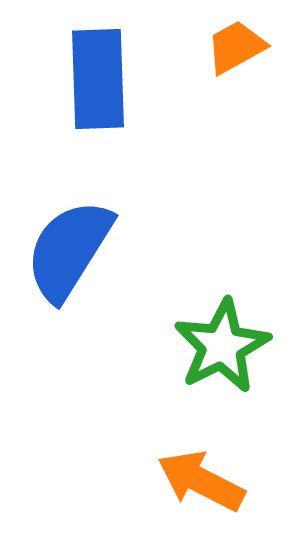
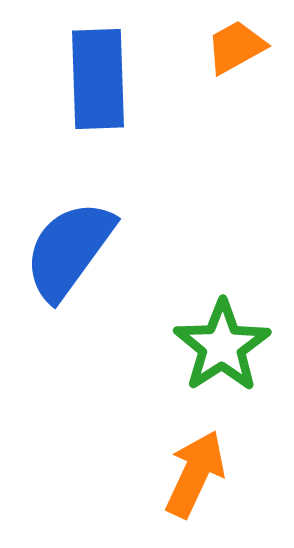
blue semicircle: rotated 4 degrees clockwise
green star: rotated 6 degrees counterclockwise
orange arrow: moved 6 px left, 7 px up; rotated 88 degrees clockwise
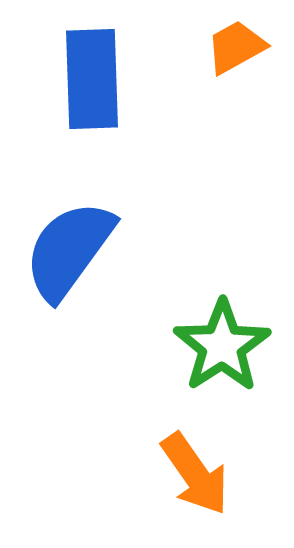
blue rectangle: moved 6 px left
orange arrow: rotated 120 degrees clockwise
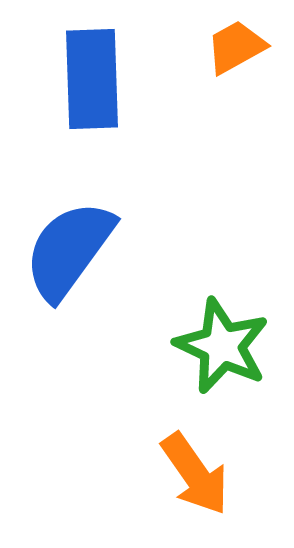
green star: rotated 14 degrees counterclockwise
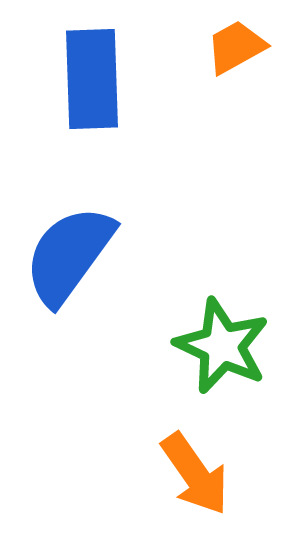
blue semicircle: moved 5 px down
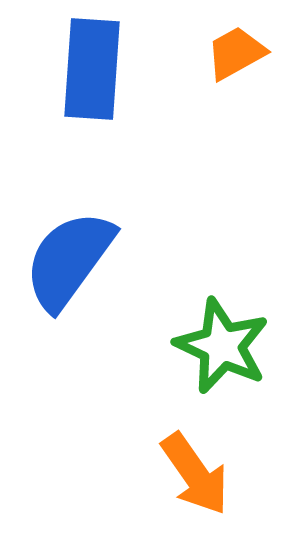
orange trapezoid: moved 6 px down
blue rectangle: moved 10 px up; rotated 6 degrees clockwise
blue semicircle: moved 5 px down
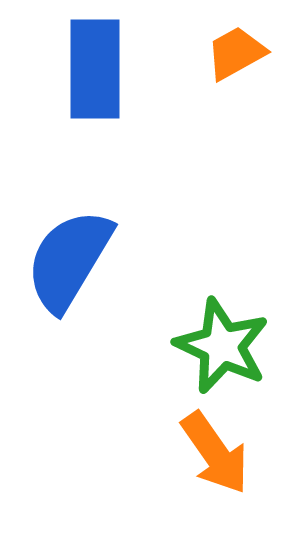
blue rectangle: moved 3 px right; rotated 4 degrees counterclockwise
blue semicircle: rotated 5 degrees counterclockwise
orange arrow: moved 20 px right, 21 px up
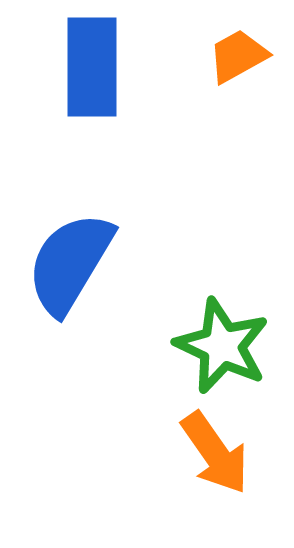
orange trapezoid: moved 2 px right, 3 px down
blue rectangle: moved 3 px left, 2 px up
blue semicircle: moved 1 px right, 3 px down
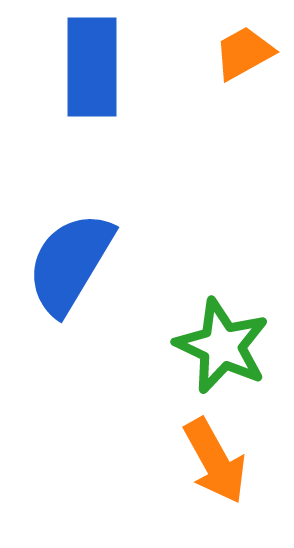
orange trapezoid: moved 6 px right, 3 px up
orange arrow: moved 8 px down; rotated 6 degrees clockwise
